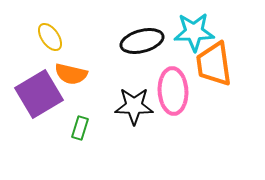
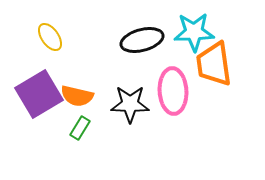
black ellipse: moved 1 px up
orange semicircle: moved 6 px right, 22 px down
black star: moved 4 px left, 2 px up
green rectangle: rotated 15 degrees clockwise
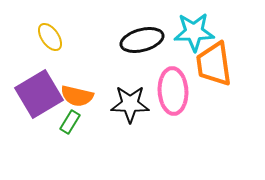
green rectangle: moved 10 px left, 6 px up
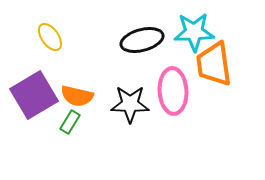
purple square: moved 5 px left, 1 px down
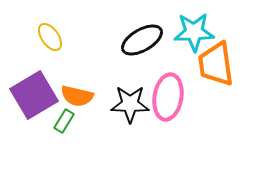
black ellipse: rotated 15 degrees counterclockwise
orange trapezoid: moved 2 px right
pink ellipse: moved 5 px left, 6 px down; rotated 12 degrees clockwise
green rectangle: moved 6 px left, 1 px up
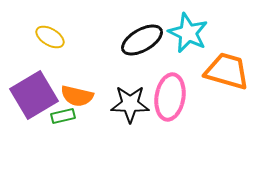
cyan star: moved 6 px left, 1 px down; rotated 27 degrees clockwise
yellow ellipse: rotated 24 degrees counterclockwise
orange trapezoid: moved 11 px right, 7 px down; rotated 114 degrees clockwise
pink ellipse: moved 2 px right
green rectangle: moved 1 px left, 5 px up; rotated 45 degrees clockwise
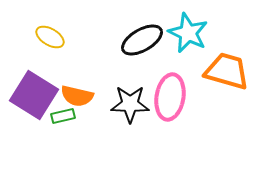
purple square: rotated 27 degrees counterclockwise
